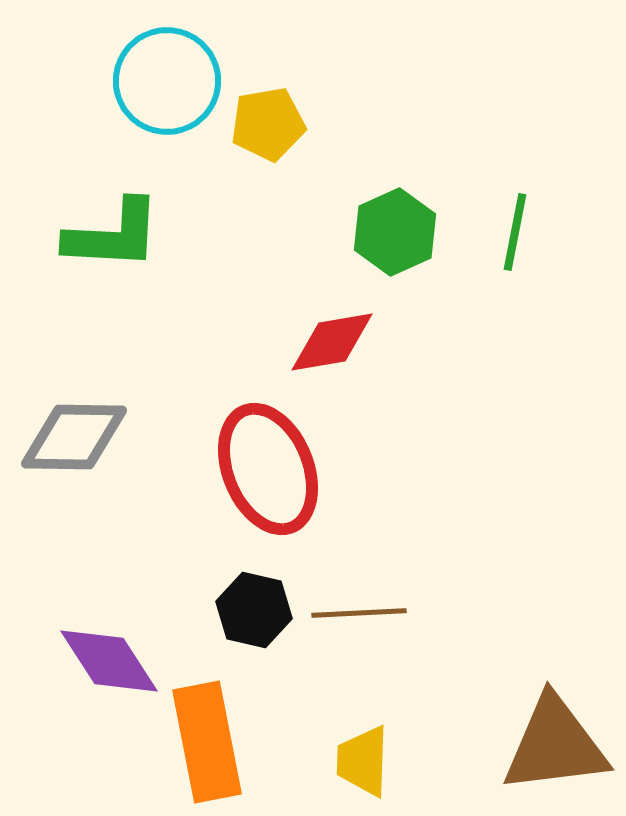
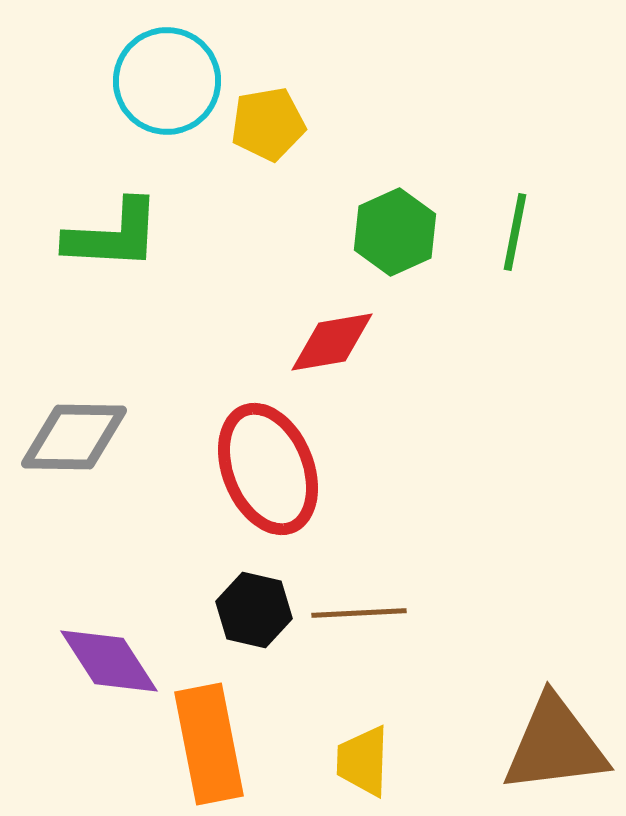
orange rectangle: moved 2 px right, 2 px down
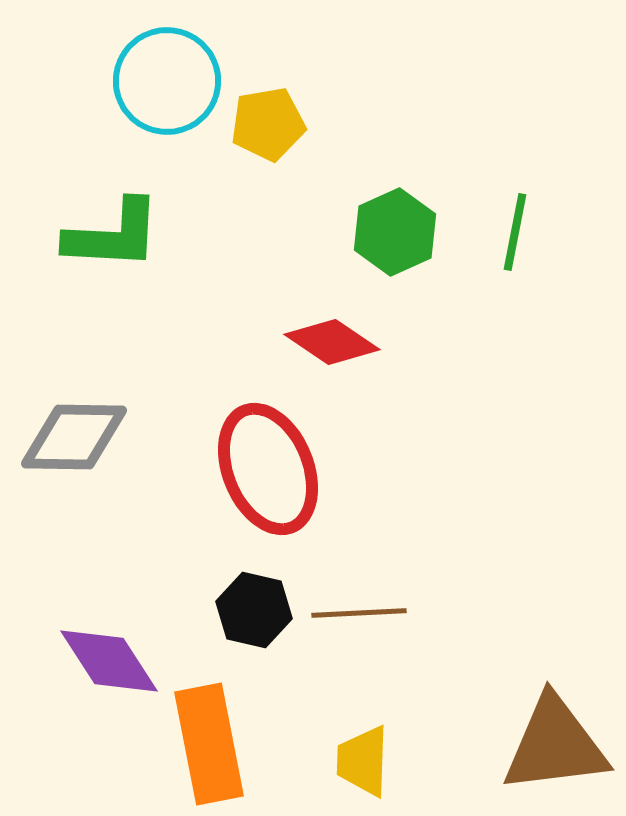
red diamond: rotated 44 degrees clockwise
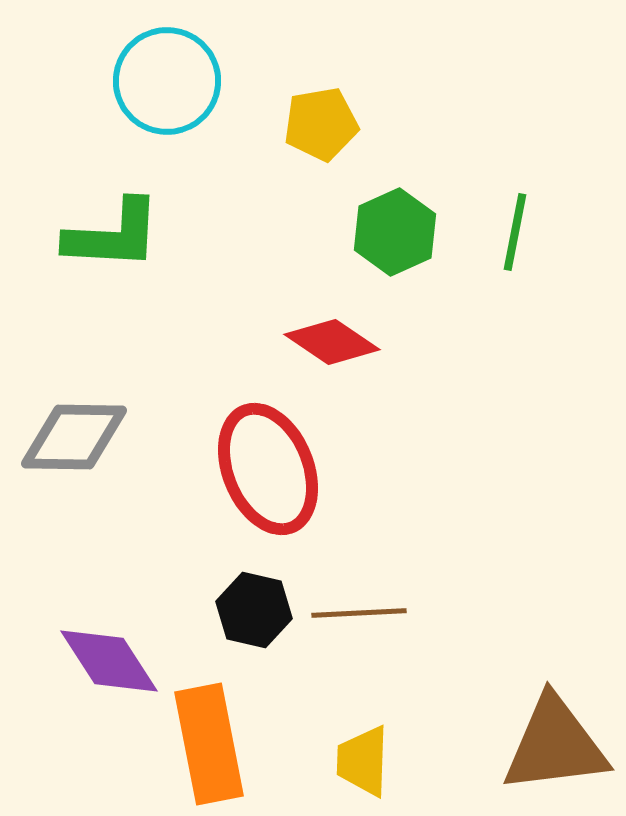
yellow pentagon: moved 53 px right
